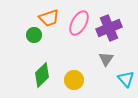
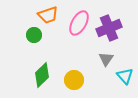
orange trapezoid: moved 1 px left, 3 px up
cyan triangle: moved 1 px left, 3 px up
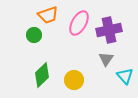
purple cross: moved 2 px down; rotated 10 degrees clockwise
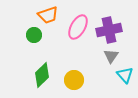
pink ellipse: moved 1 px left, 4 px down
gray triangle: moved 5 px right, 3 px up
cyan triangle: moved 1 px up
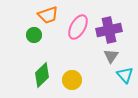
yellow circle: moved 2 px left
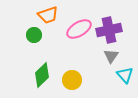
pink ellipse: moved 1 px right, 2 px down; rotated 30 degrees clockwise
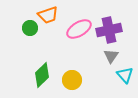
green circle: moved 4 px left, 7 px up
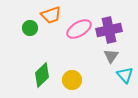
orange trapezoid: moved 3 px right
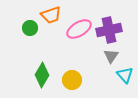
green diamond: rotated 15 degrees counterclockwise
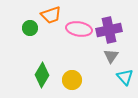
pink ellipse: rotated 40 degrees clockwise
cyan triangle: moved 2 px down
